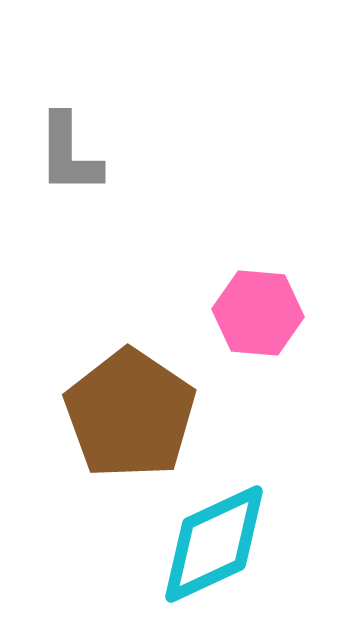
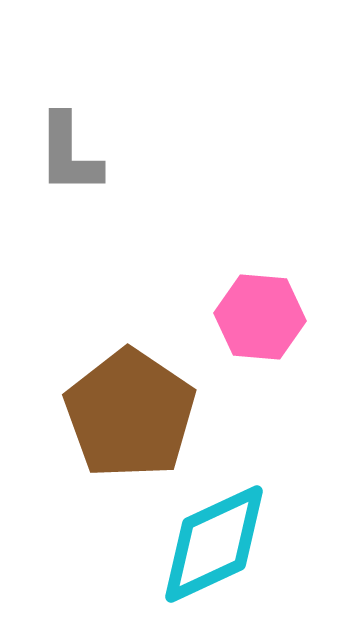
pink hexagon: moved 2 px right, 4 px down
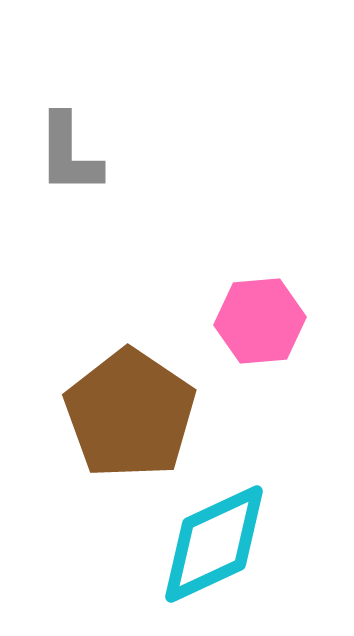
pink hexagon: moved 4 px down; rotated 10 degrees counterclockwise
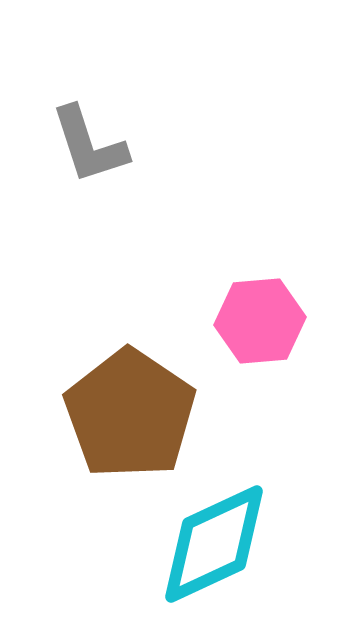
gray L-shape: moved 20 px right, 9 px up; rotated 18 degrees counterclockwise
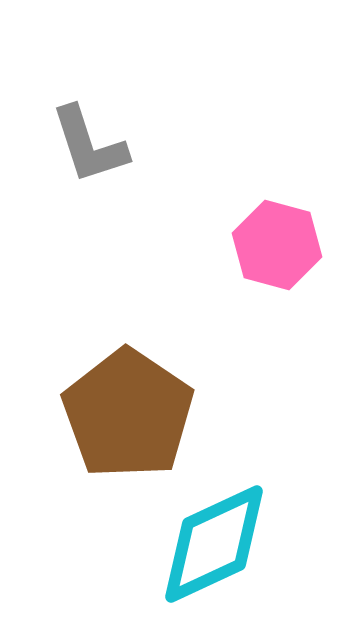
pink hexagon: moved 17 px right, 76 px up; rotated 20 degrees clockwise
brown pentagon: moved 2 px left
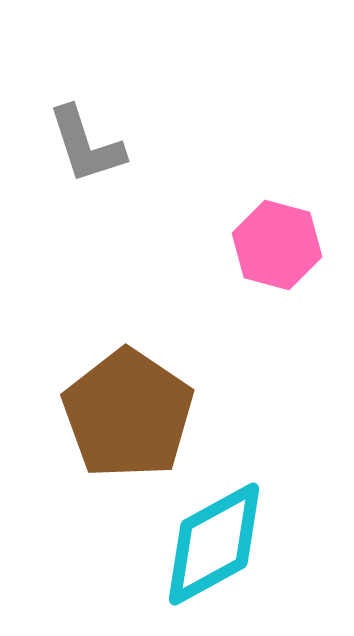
gray L-shape: moved 3 px left
cyan diamond: rotated 4 degrees counterclockwise
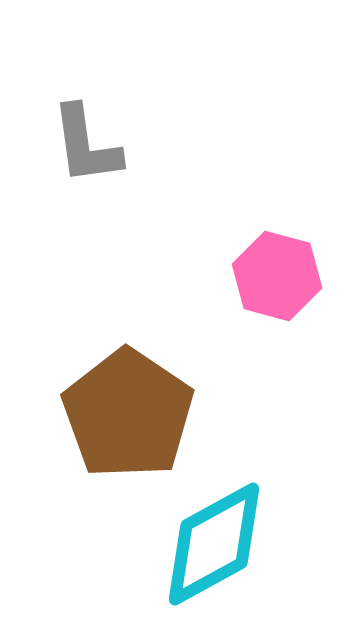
gray L-shape: rotated 10 degrees clockwise
pink hexagon: moved 31 px down
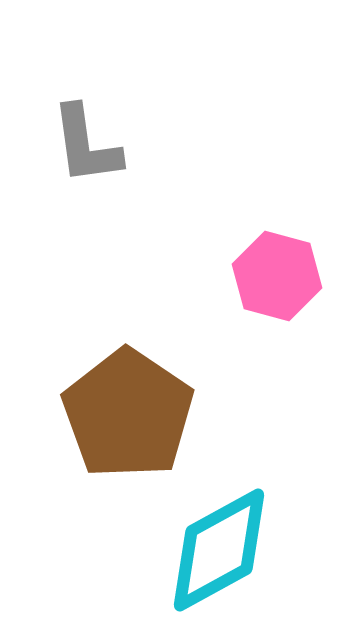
cyan diamond: moved 5 px right, 6 px down
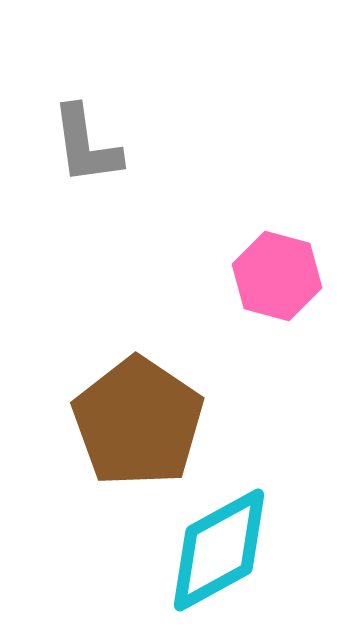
brown pentagon: moved 10 px right, 8 px down
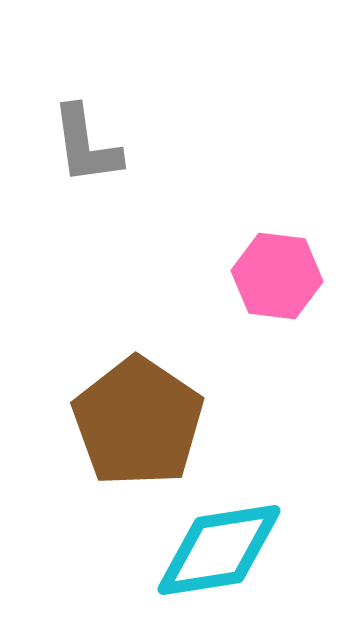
pink hexagon: rotated 8 degrees counterclockwise
cyan diamond: rotated 20 degrees clockwise
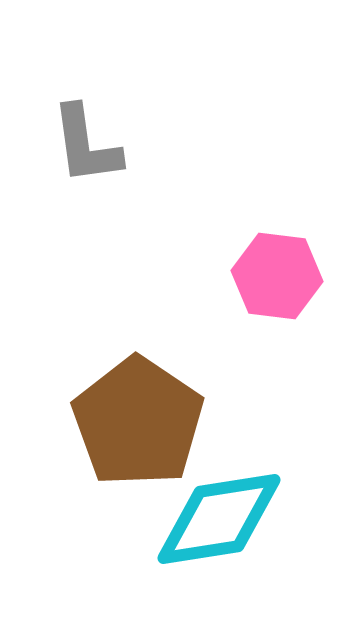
cyan diamond: moved 31 px up
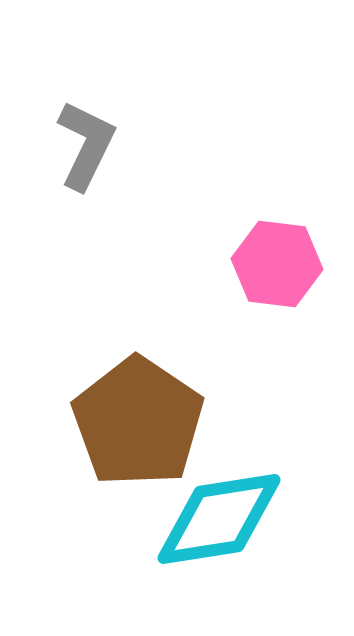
gray L-shape: rotated 146 degrees counterclockwise
pink hexagon: moved 12 px up
